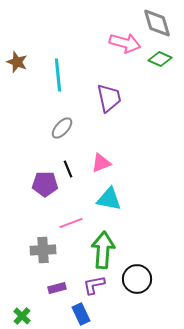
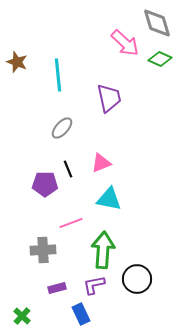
pink arrow: rotated 28 degrees clockwise
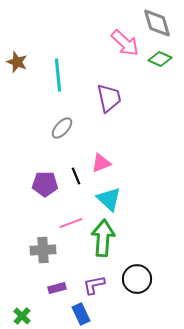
black line: moved 8 px right, 7 px down
cyan triangle: rotated 32 degrees clockwise
green arrow: moved 12 px up
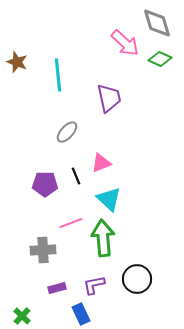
gray ellipse: moved 5 px right, 4 px down
green arrow: rotated 9 degrees counterclockwise
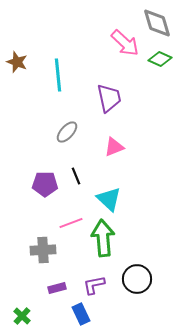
pink triangle: moved 13 px right, 16 px up
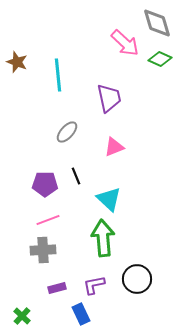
pink line: moved 23 px left, 3 px up
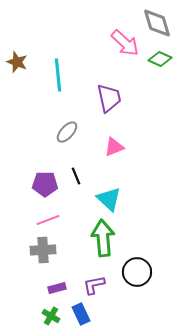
black circle: moved 7 px up
green cross: moved 29 px right; rotated 12 degrees counterclockwise
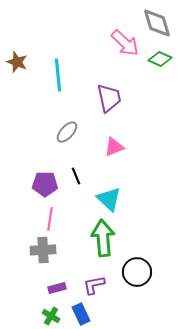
pink line: moved 2 px right, 1 px up; rotated 60 degrees counterclockwise
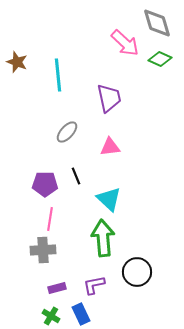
pink triangle: moved 4 px left; rotated 15 degrees clockwise
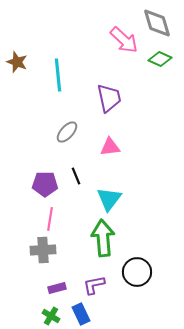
pink arrow: moved 1 px left, 3 px up
cyan triangle: rotated 24 degrees clockwise
